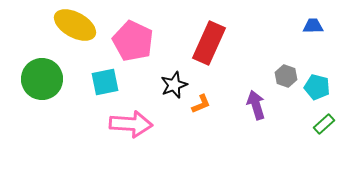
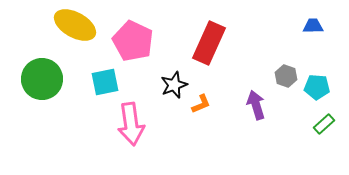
cyan pentagon: rotated 10 degrees counterclockwise
pink arrow: rotated 78 degrees clockwise
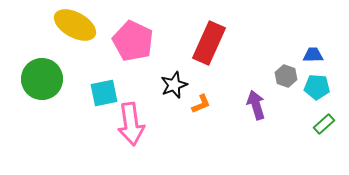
blue trapezoid: moved 29 px down
cyan square: moved 1 px left, 11 px down
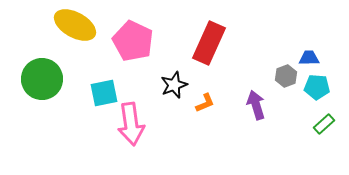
blue trapezoid: moved 4 px left, 3 px down
gray hexagon: rotated 20 degrees clockwise
orange L-shape: moved 4 px right, 1 px up
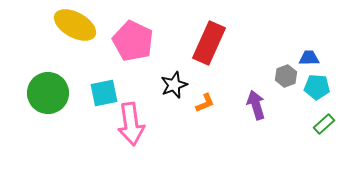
green circle: moved 6 px right, 14 px down
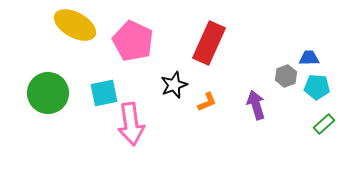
orange L-shape: moved 2 px right, 1 px up
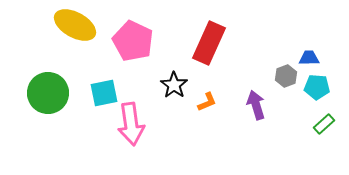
black star: rotated 16 degrees counterclockwise
